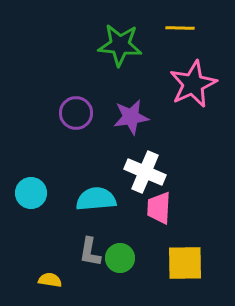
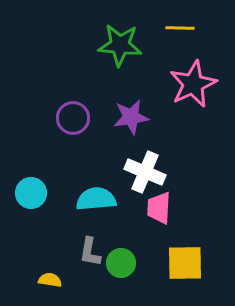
purple circle: moved 3 px left, 5 px down
green circle: moved 1 px right, 5 px down
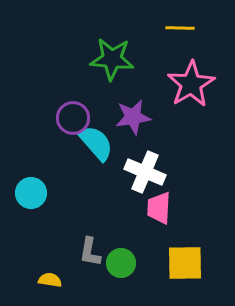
green star: moved 8 px left, 14 px down
pink star: moved 2 px left; rotated 6 degrees counterclockwise
purple star: moved 2 px right
cyan semicircle: moved 56 px up; rotated 54 degrees clockwise
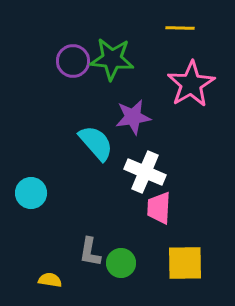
purple circle: moved 57 px up
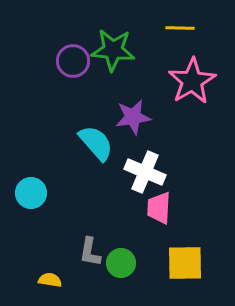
green star: moved 1 px right, 9 px up
pink star: moved 1 px right, 3 px up
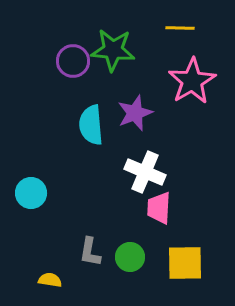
purple star: moved 2 px right, 4 px up; rotated 12 degrees counterclockwise
cyan semicircle: moved 5 px left, 18 px up; rotated 144 degrees counterclockwise
green circle: moved 9 px right, 6 px up
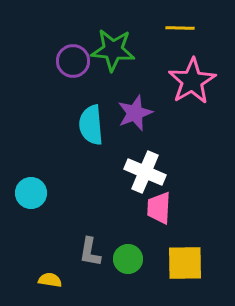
green circle: moved 2 px left, 2 px down
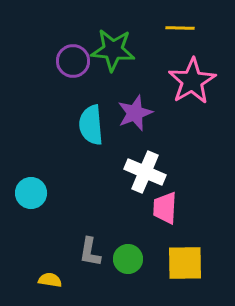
pink trapezoid: moved 6 px right
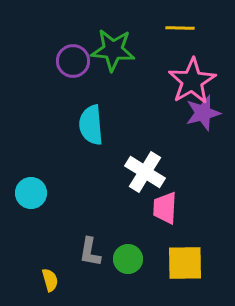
purple star: moved 68 px right; rotated 6 degrees clockwise
white cross: rotated 9 degrees clockwise
yellow semicircle: rotated 65 degrees clockwise
